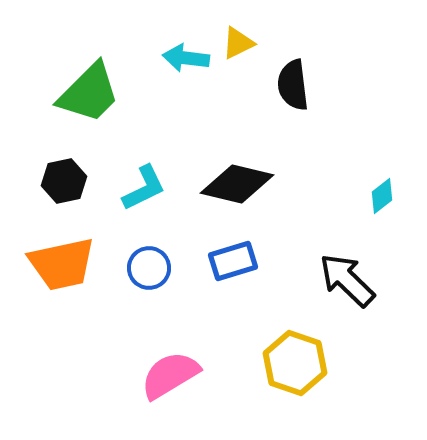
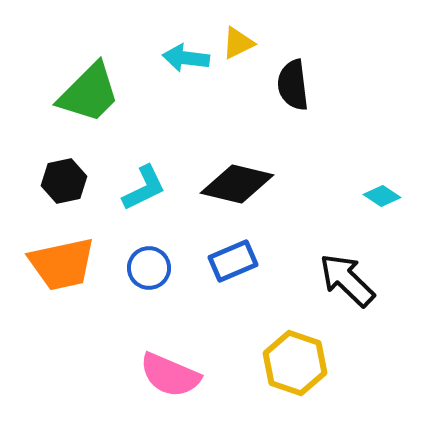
cyan diamond: rotated 72 degrees clockwise
blue rectangle: rotated 6 degrees counterclockwise
pink semicircle: rotated 126 degrees counterclockwise
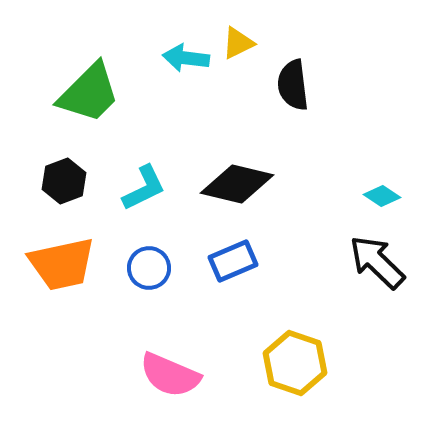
black hexagon: rotated 9 degrees counterclockwise
black arrow: moved 30 px right, 18 px up
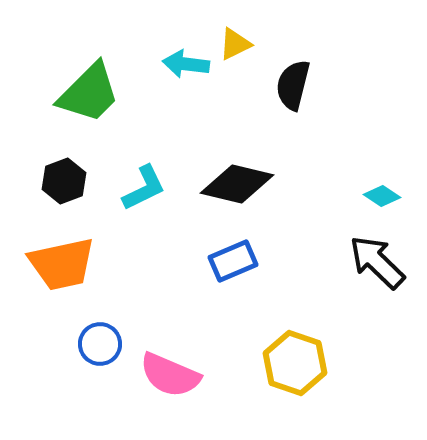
yellow triangle: moved 3 px left, 1 px down
cyan arrow: moved 6 px down
black semicircle: rotated 21 degrees clockwise
blue circle: moved 49 px left, 76 px down
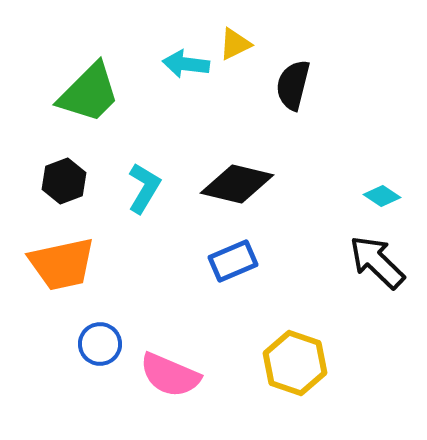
cyan L-shape: rotated 33 degrees counterclockwise
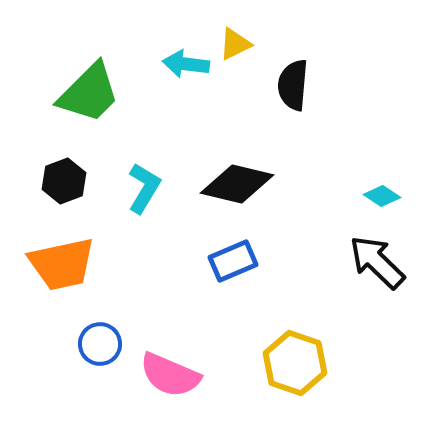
black semicircle: rotated 9 degrees counterclockwise
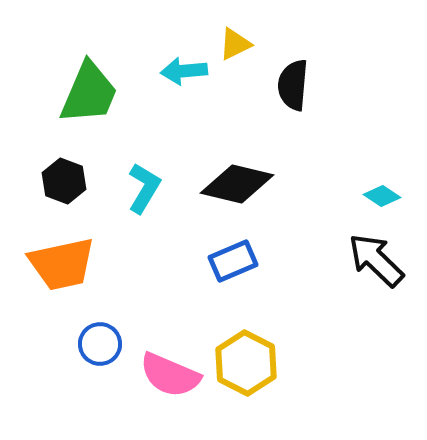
cyan arrow: moved 2 px left, 7 px down; rotated 12 degrees counterclockwise
green trapezoid: rotated 22 degrees counterclockwise
black hexagon: rotated 18 degrees counterclockwise
black arrow: moved 1 px left, 2 px up
yellow hexagon: moved 49 px left; rotated 8 degrees clockwise
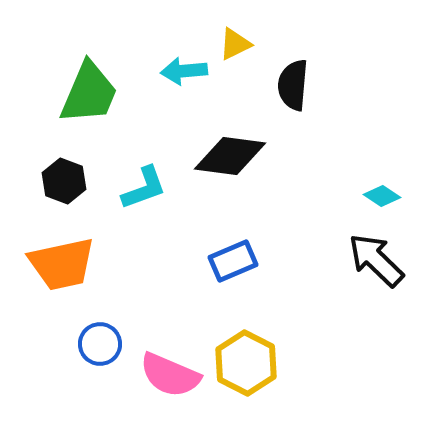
black diamond: moved 7 px left, 28 px up; rotated 6 degrees counterclockwise
cyan L-shape: rotated 39 degrees clockwise
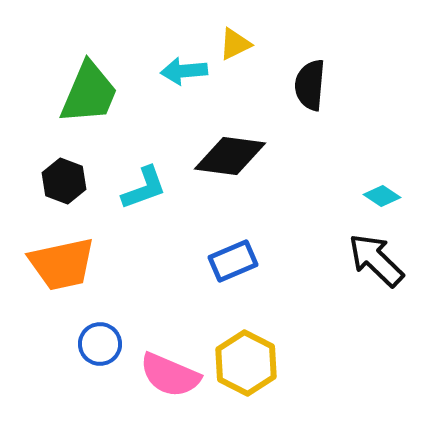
black semicircle: moved 17 px right
